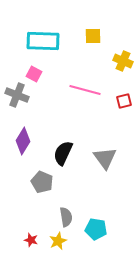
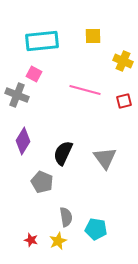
cyan rectangle: moved 1 px left; rotated 8 degrees counterclockwise
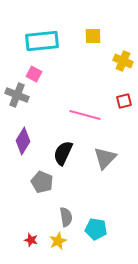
pink line: moved 25 px down
gray triangle: rotated 20 degrees clockwise
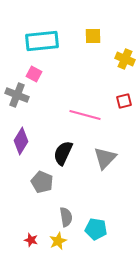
yellow cross: moved 2 px right, 2 px up
purple diamond: moved 2 px left
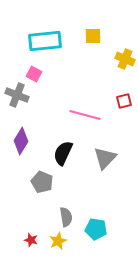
cyan rectangle: moved 3 px right
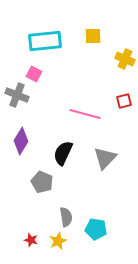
pink line: moved 1 px up
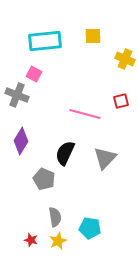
red square: moved 3 px left
black semicircle: moved 2 px right
gray pentagon: moved 2 px right, 3 px up
gray semicircle: moved 11 px left
cyan pentagon: moved 6 px left, 1 px up
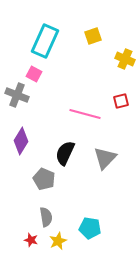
yellow square: rotated 18 degrees counterclockwise
cyan rectangle: rotated 60 degrees counterclockwise
gray semicircle: moved 9 px left
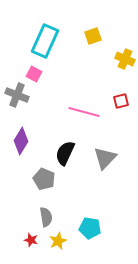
pink line: moved 1 px left, 2 px up
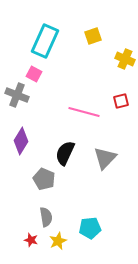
cyan pentagon: rotated 15 degrees counterclockwise
